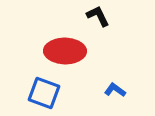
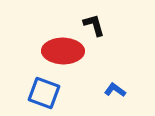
black L-shape: moved 4 px left, 9 px down; rotated 10 degrees clockwise
red ellipse: moved 2 px left
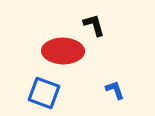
blue L-shape: rotated 35 degrees clockwise
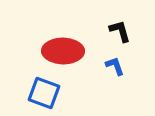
black L-shape: moved 26 px right, 6 px down
blue L-shape: moved 24 px up
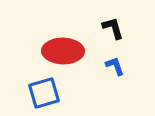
black L-shape: moved 7 px left, 3 px up
blue square: rotated 36 degrees counterclockwise
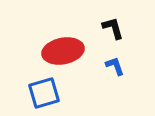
red ellipse: rotated 12 degrees counterclockwise
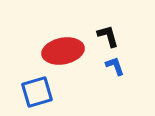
black L-shape: moved 5 px left, 8 px down
blue square: moved 7 px left, 1 px up
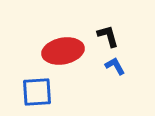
blue L-shape: rotated 10 degrees counterclockwise
blue square: rotated 12 degrees clockwise
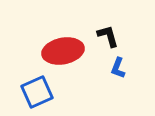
blue L-shape: moved 3 px right, 2 px down; rotated 130 degrees counterclockwise
blue square: rotated 20 degrees counterclockwise
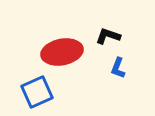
black L-shape: rotated 55 degrees counterclockwise
red ellipse: moved 1 px left, 1 px down
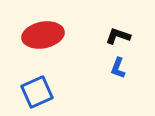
black L-shape: moved 10 px right
red ellipse: moved 19 px left, 17 px up
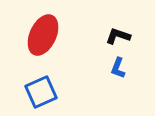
red ellipse: rotated 54 degrees counterclockwise
blue square: moved 4 px right
